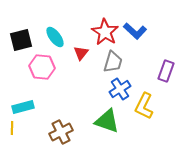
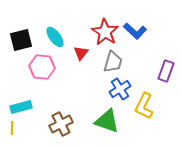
cyan rectangle: moved 2 px left
brown cross: moved 8 px up
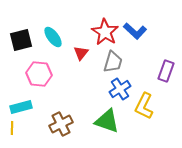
cyan ellipse: moved 2 px left
pink hexagon: moved 3 px left, 7 px down
